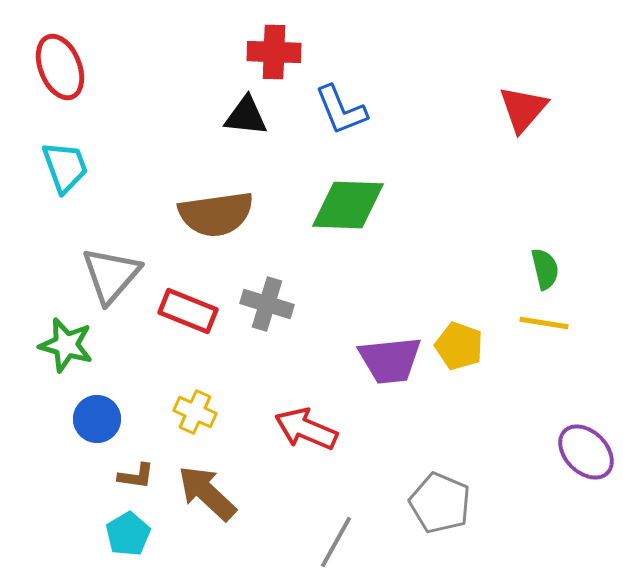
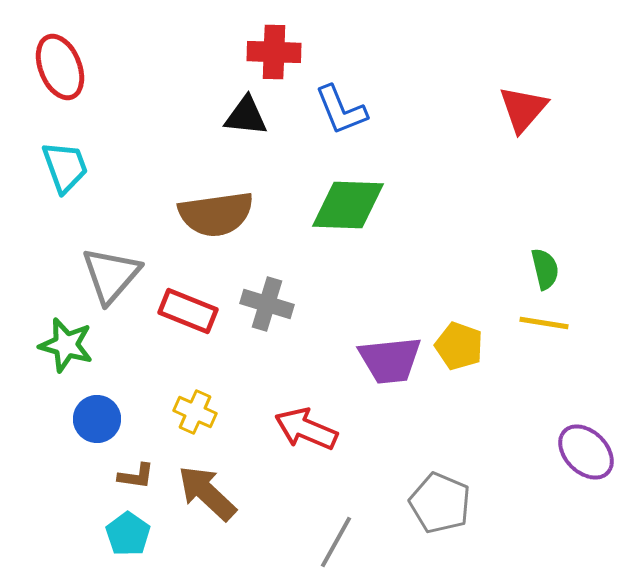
cyan pentagon: rotated 6 degrees counterclockwise
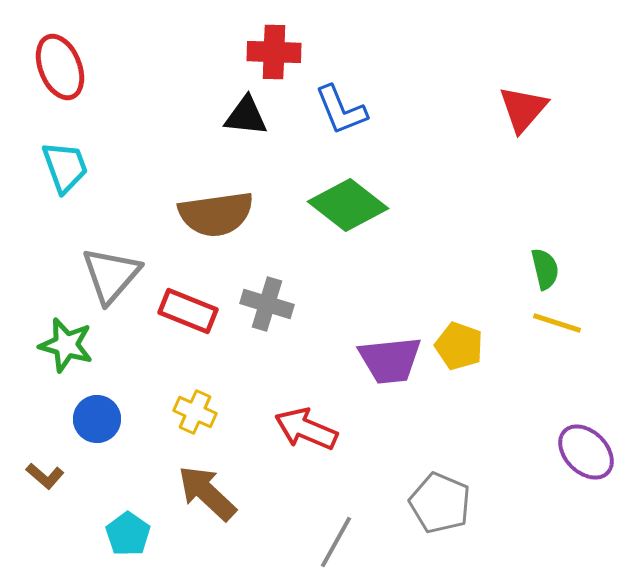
green diamond: rotated 36 degrees clockwise
yellow line: moved 13 px right; rotated 9 degrees clockwise
brown L-shape: moved 91 px left; rotated 33 degrees clockwise
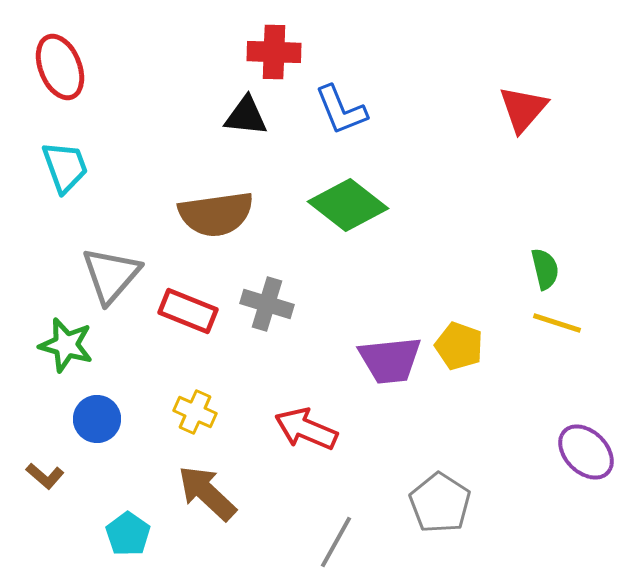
gray pentagon: rotated 10 degrees clockwise
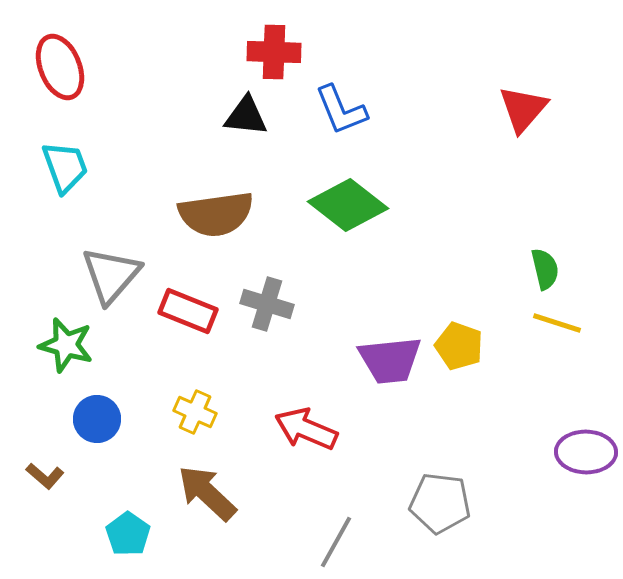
purple ellipse: rotated 44 degrees counterclockwise
gray pentagon: rotated 26 degrees counterclockwise
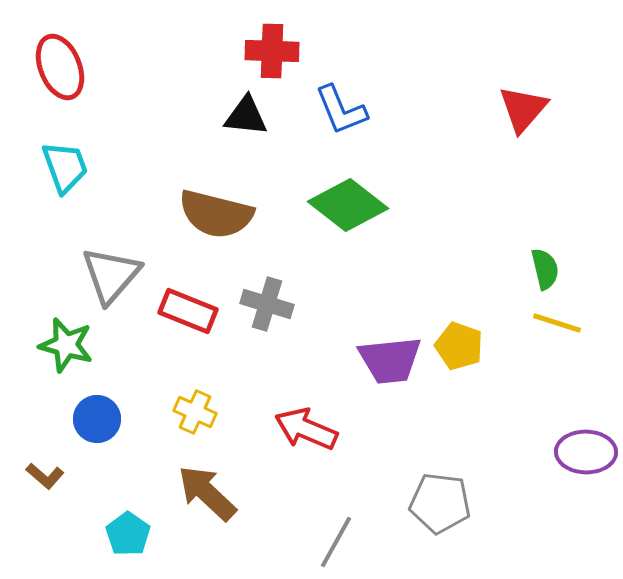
red cross: moved 2 px left, 1 px up
brown semicircle: rotated 22 degrees clockwise
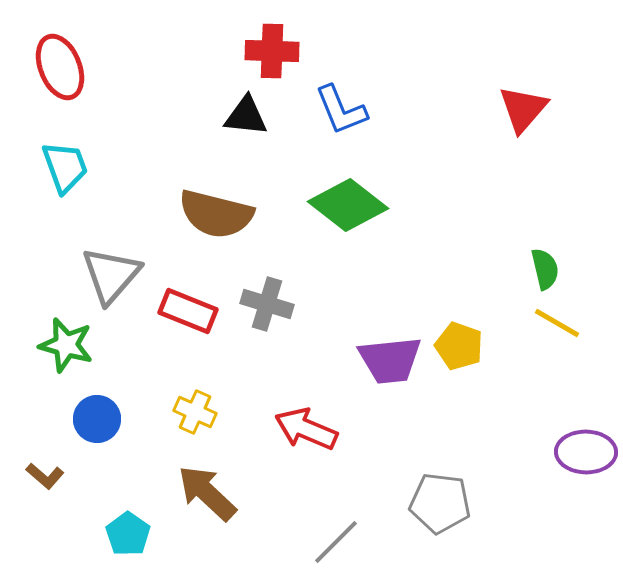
yellow line: rotated 12 degrees clockwise
gray line: rotated 16 degrees clockwise
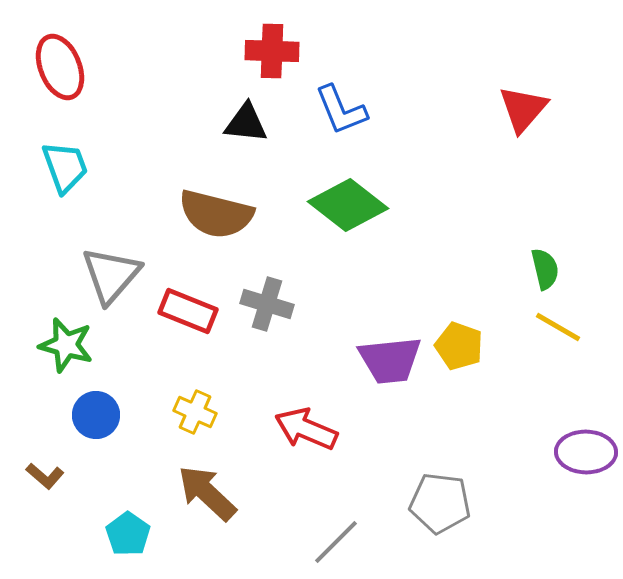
black triangle: moved 7 px down
yellow line: moved 1 px right, 4 px down
blue circle: moved 1 px left, 4 px up
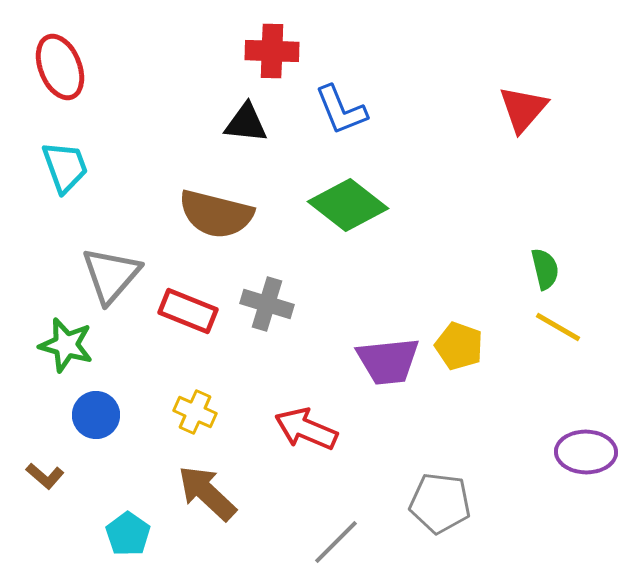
purple trapezoid: moved 2 px left, 1 px down
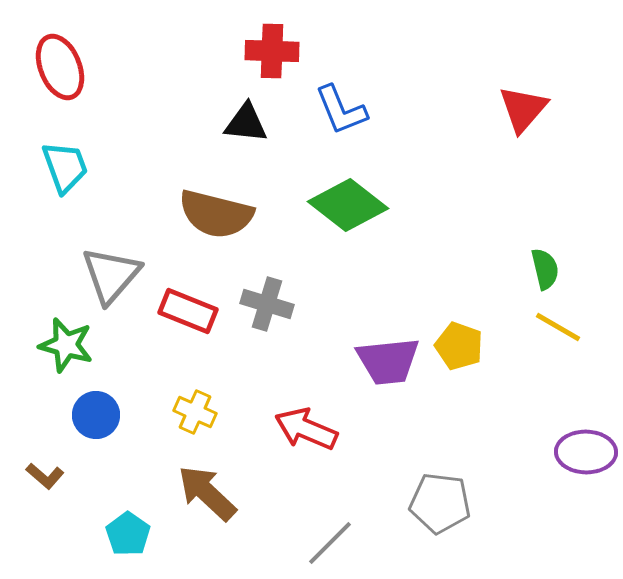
gray line: moved 6 px left, 1 px down
